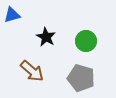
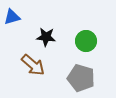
blue triangle: moved 2 px down
black star: rotated 24 degrees counterclockwise
brown arrow: moved 1 px right, 6 px up
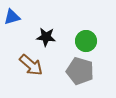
brown arrow: moved 2 px left
gray pentagon: moved 1 px left, 7 px up
